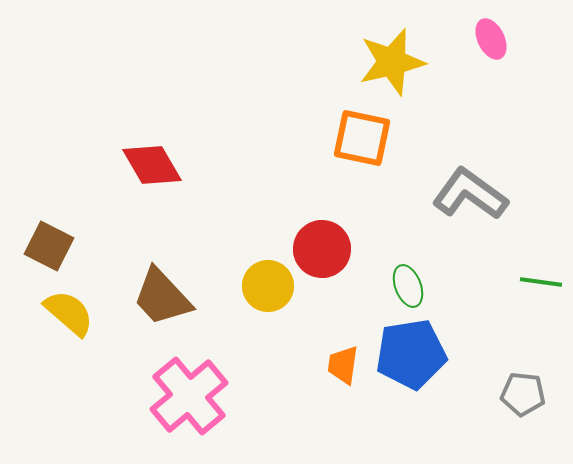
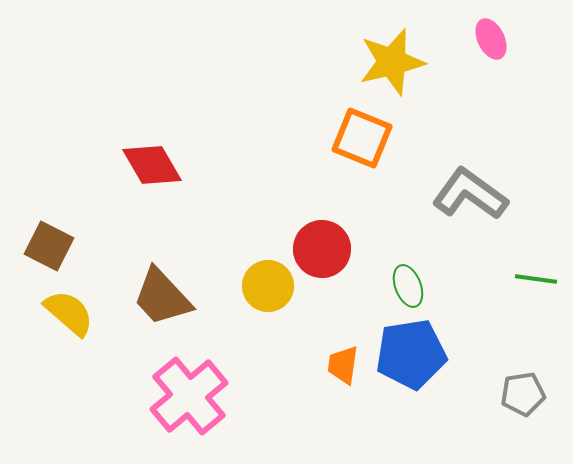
orange square: rotated 10 degrees clockwise
green line: moved 5 px left, 3 px up
gray pentagon: rotated 15 degrees counterclockwise
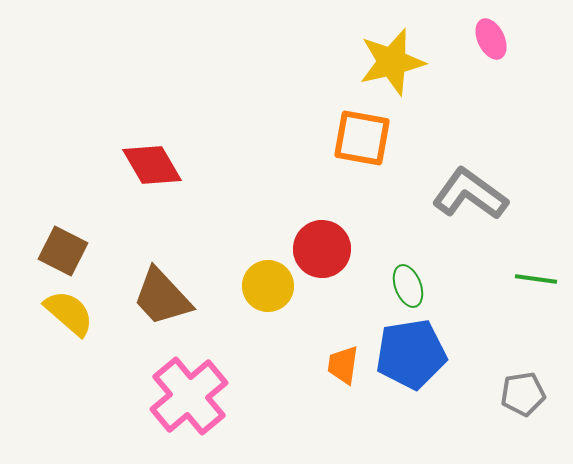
orange square: rotated 12 degrees counterclockwise
brown square: moved 14 px right, 5 px down
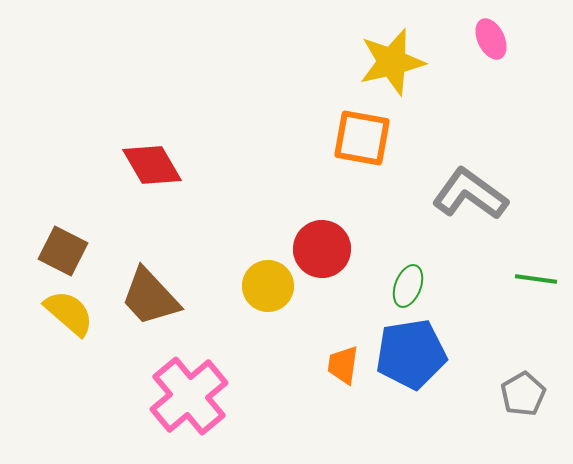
green ellipse: rotated 42 degrees clockwise
brown trapezoid: moved 12 px left
gray pentagon: rotated 21 degrees counterclockwise
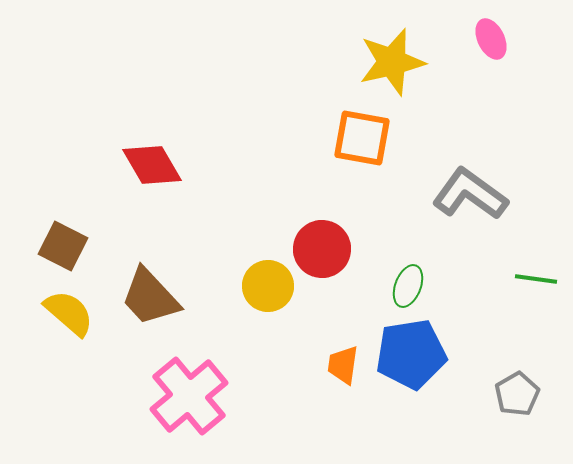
brown square: moved 5 px up
gray pentagon: moved 6 px left
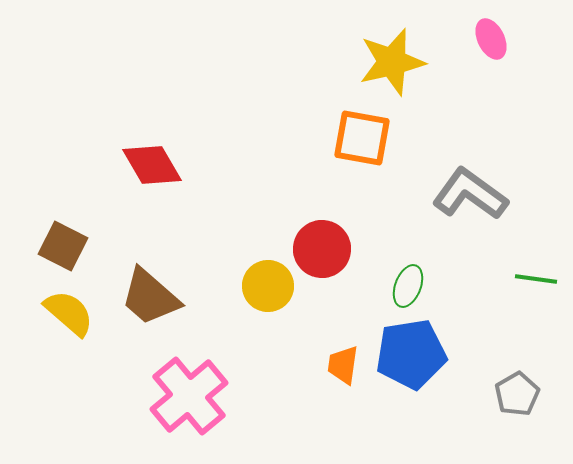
brown trapezoid: rotated 6 degrees counterclockwise
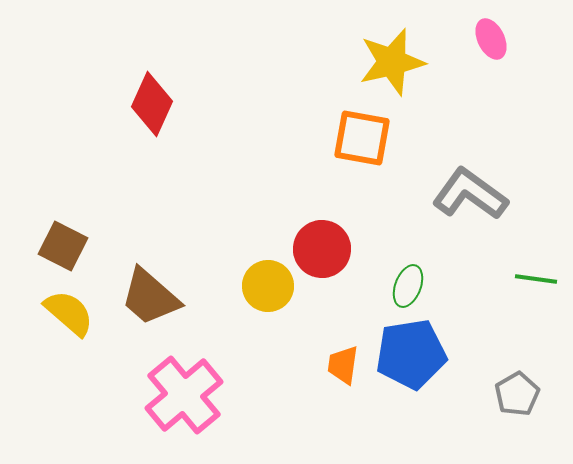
red diamond: moved 61 px up; rotated 54 degrees clockwise
pink cross: moved 5 px left, 1 px up
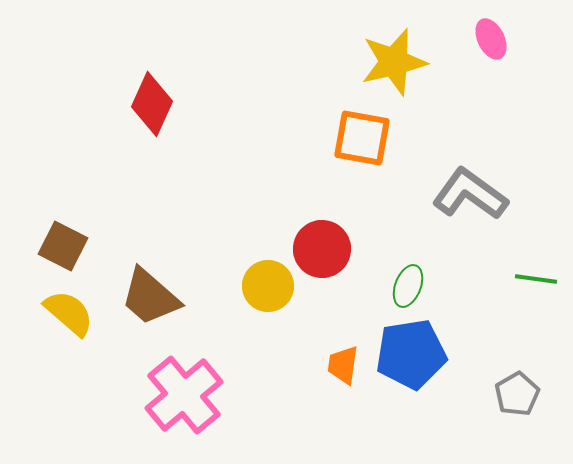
yellow star: moved 2 px right
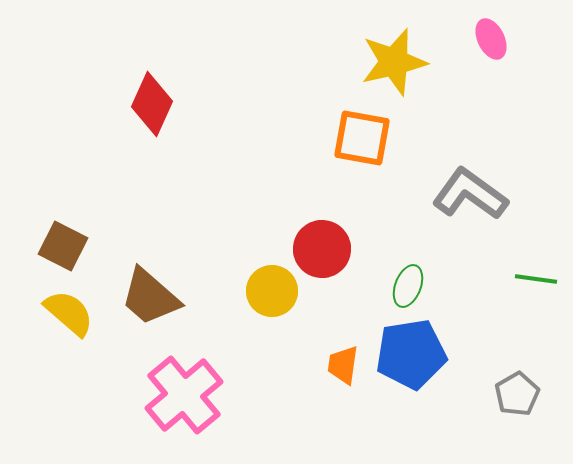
yellow circle: moved 4 px right, 5 px down
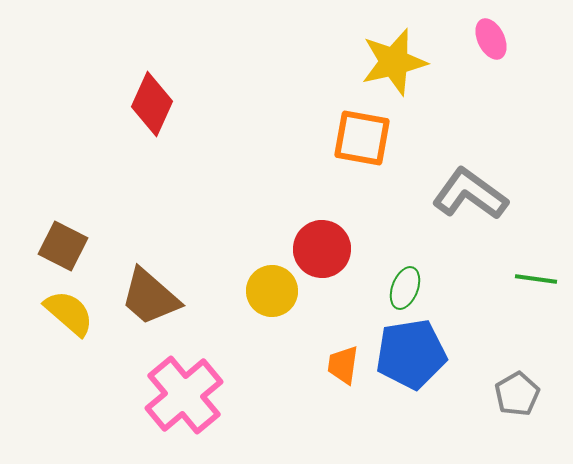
green ellipse: moved 3 px left, 2 px down
